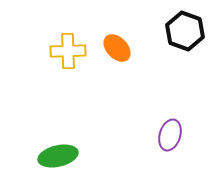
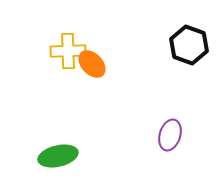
black hexagon: moved 4 px right, 14 px down
orange ellipse: moved 25 px left, 16 px down
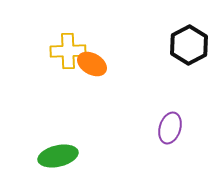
black hexagon: rotated 12 degrees clockwise
orange ellipse: rotated 16 degrees counterclockwise
purple ellipse: moved 7 px up
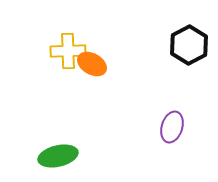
purple ellipse: moved 2 px right, 1 px up
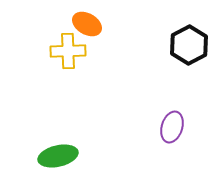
orange ellipse: moved 5 px left, 40 px up
